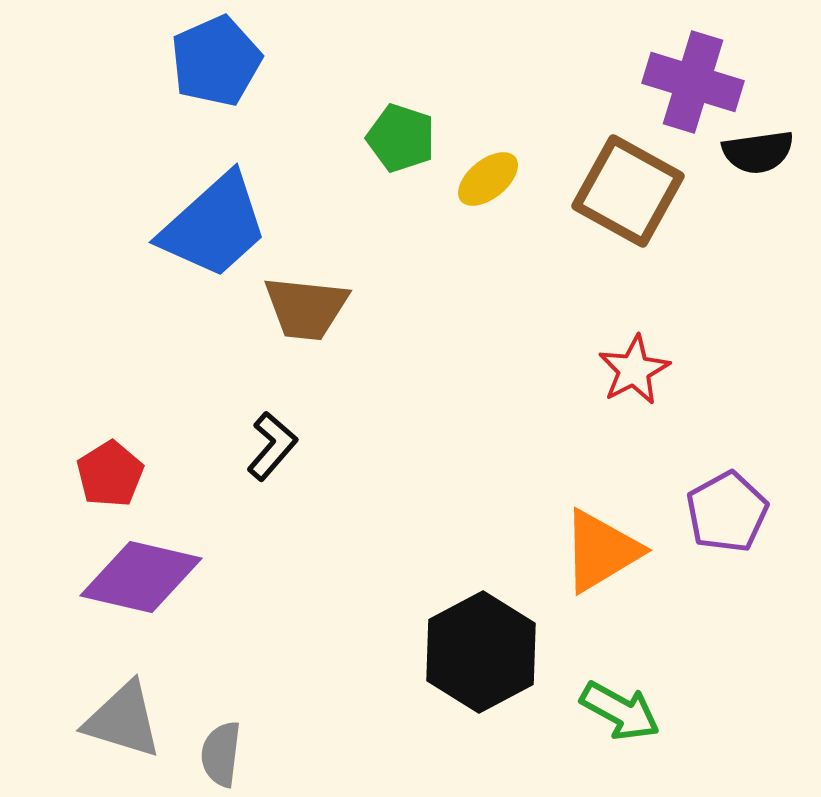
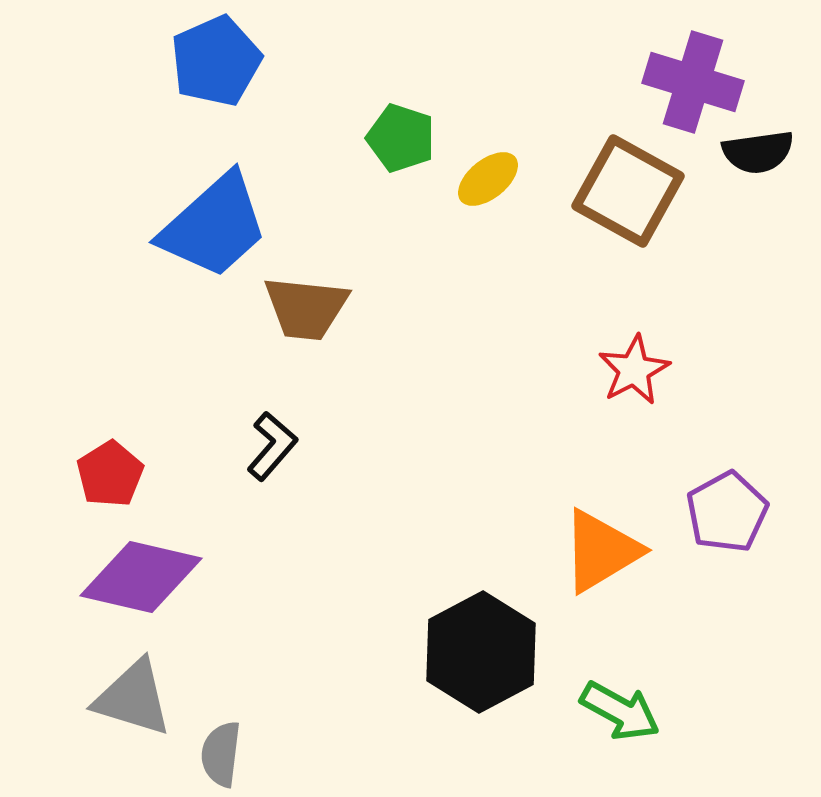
gray triangle: moved 10 px right, 22 px up
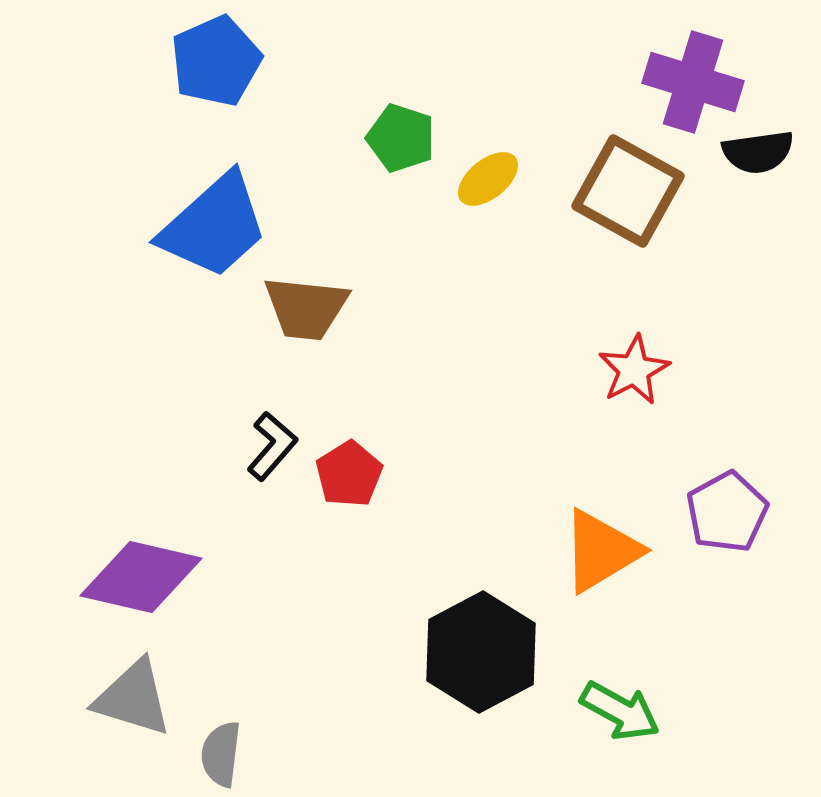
red pentagon: moved 239 px right
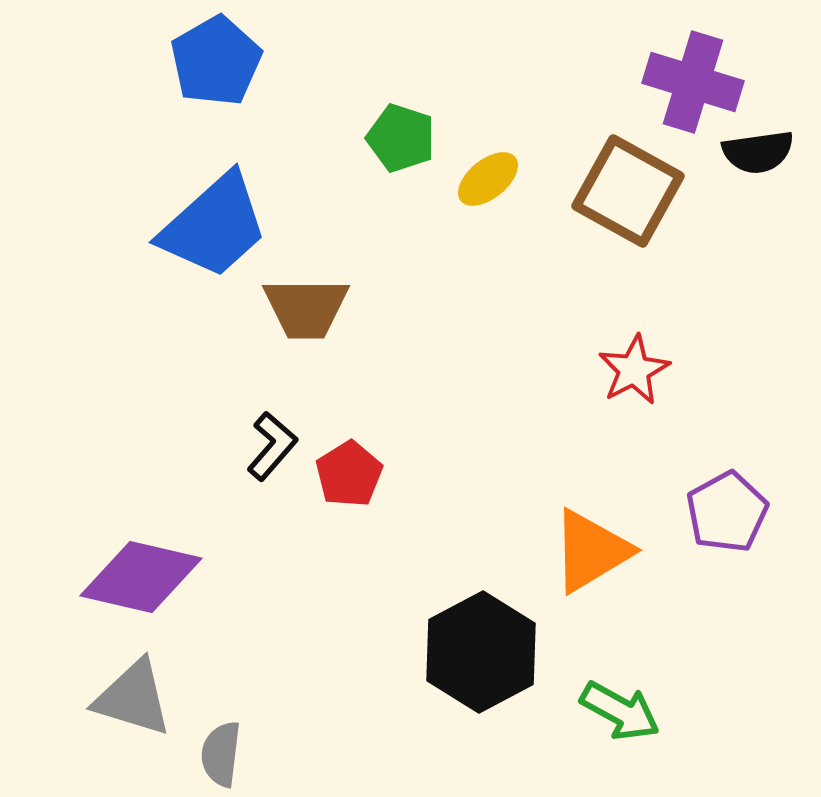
blue pentagon: rotated 6 degrees counterclockwise
brown trapezoid: rotated 6 degrees counterclockwise
orange triangle: moved 10 px left
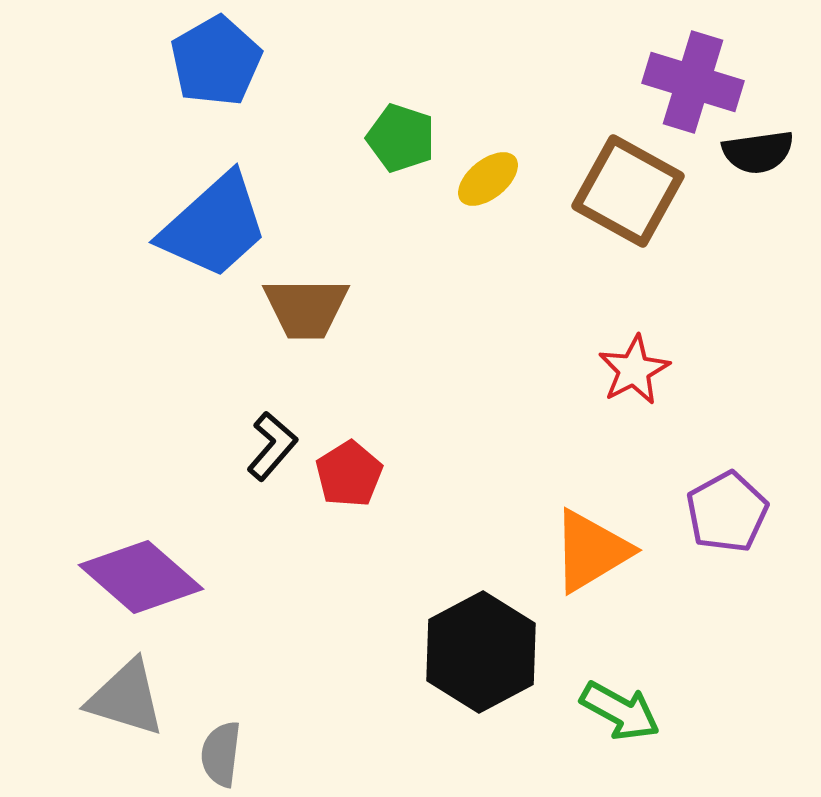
purple diamond: rotated 28 degrees clockwise
gray triangle: moved 7 px left
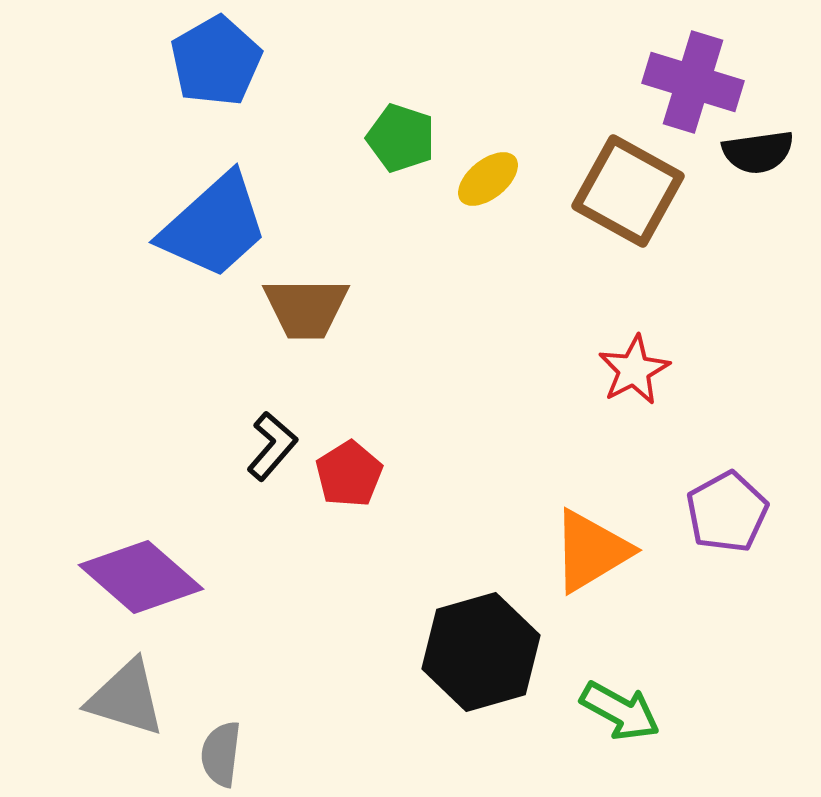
black hexagon: rotated 12 degrees clockwise
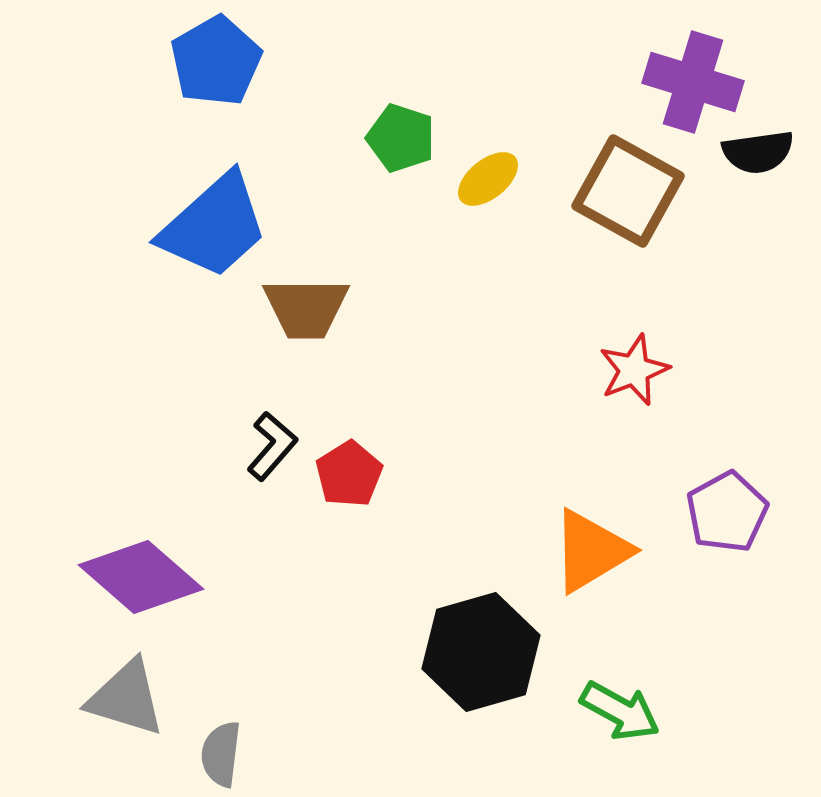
red star: rotated 6 degrees clockwise
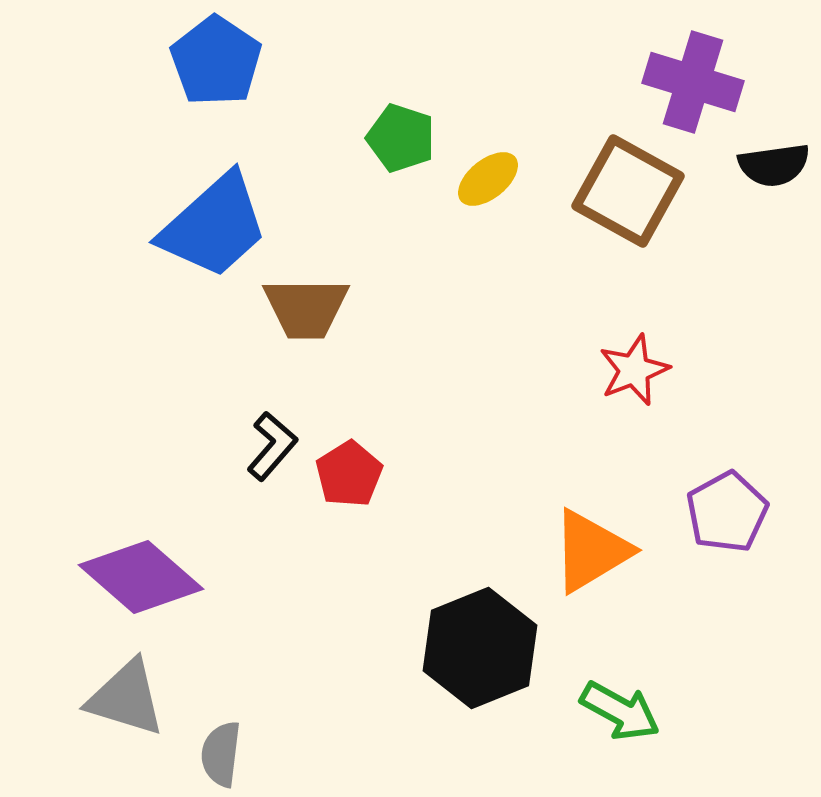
blue pentagon: rotated 8 degrees counterclockwise
black semicircle: moved 16 px right, 13 px down
black hexagon: moved 1 px left, 4 px up; rotated 6 degrees counterclockwise
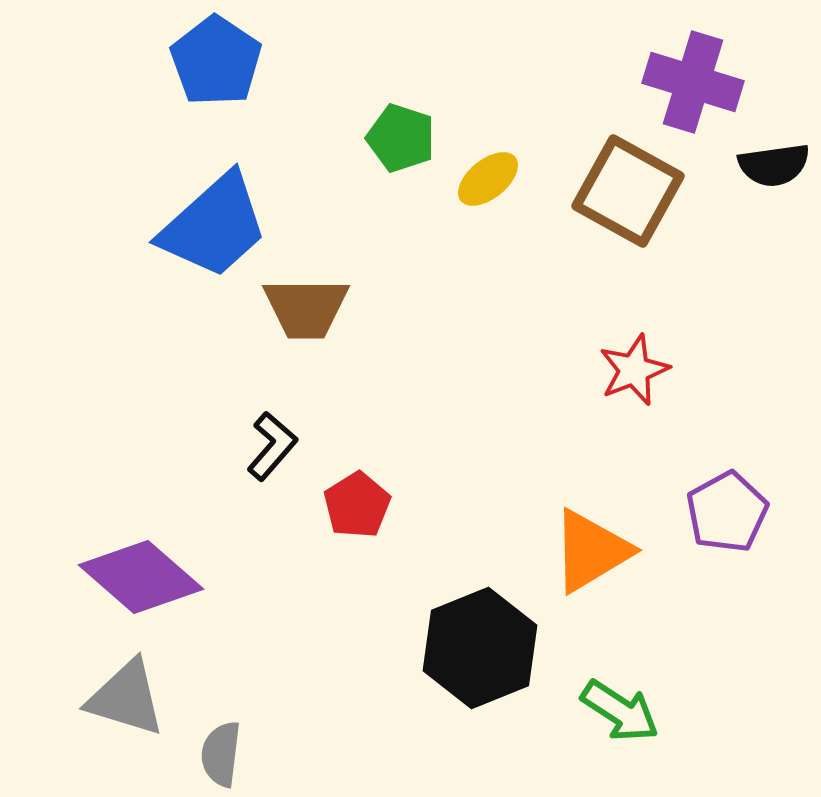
red pentagon: moved 8 px right, 31 px down
green arrow: rotated 4 degrees clockwise
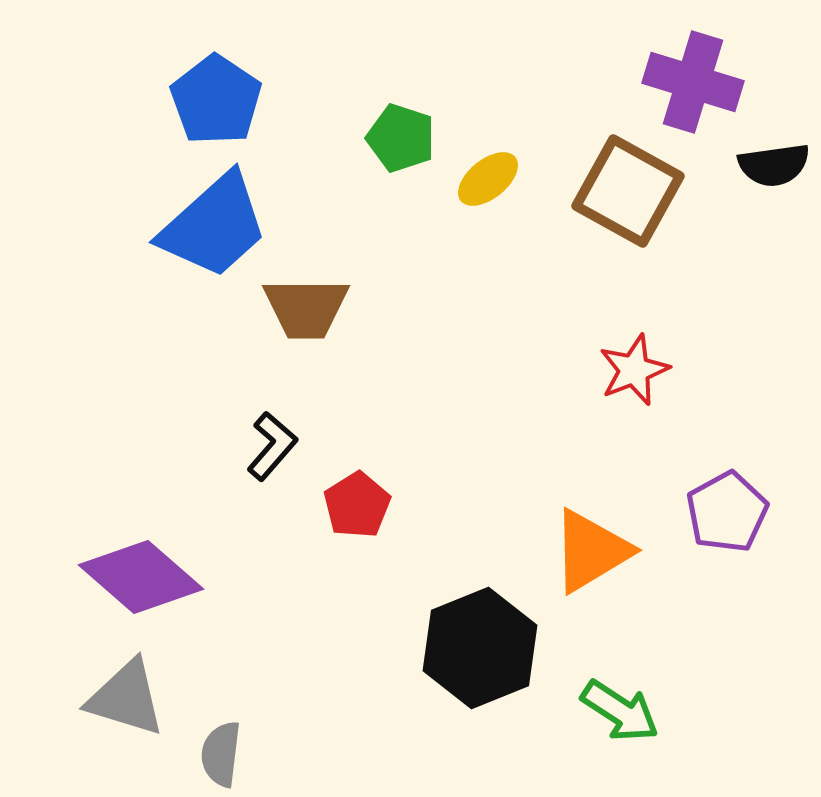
blue pentagon: moved 39 px down
